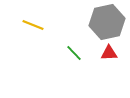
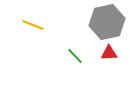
green line: moved 1 px right, 3 px down
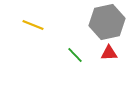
green line: moved 1 px up
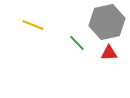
green line: moved 2 px right, 12 px up
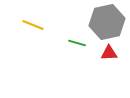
green line: rotated 30 degrees counterclockwise
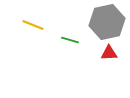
green line: moved 7 px left, 3 px up
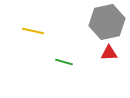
yellow line: moved 6 px down; rotated 10 degrees counterclockwise
green line: moved 6 px left, 22 px down
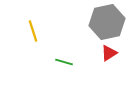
yellow line: rotated 60 degrees clockwise
red triangle: rotated 30 degrees counterclockwise
